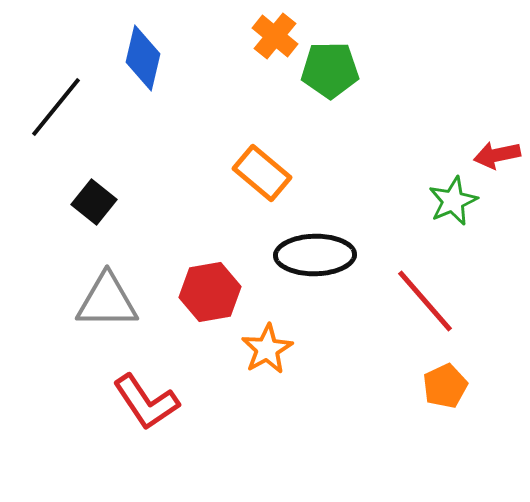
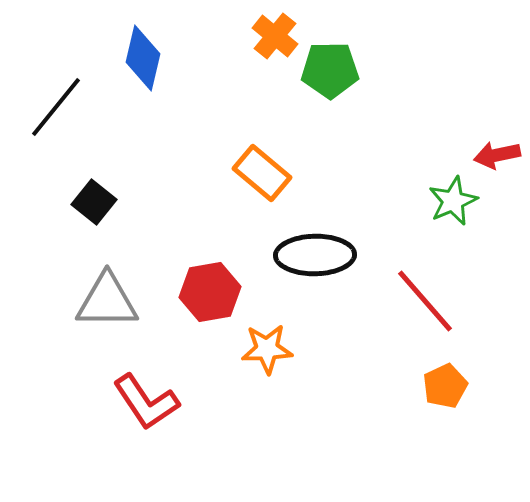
orange star: rotated 27 degrees clockwise
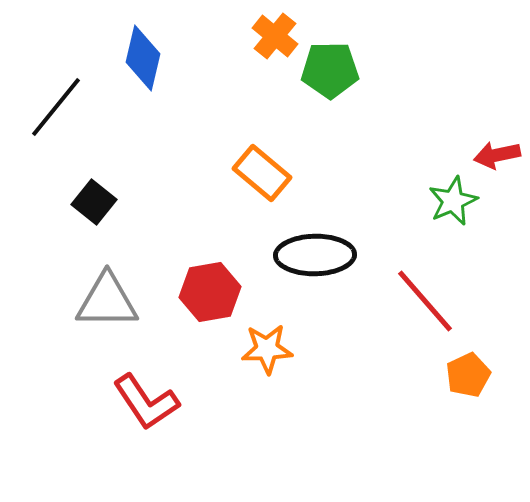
orange pentagon: moved 23 px right, 11 px up
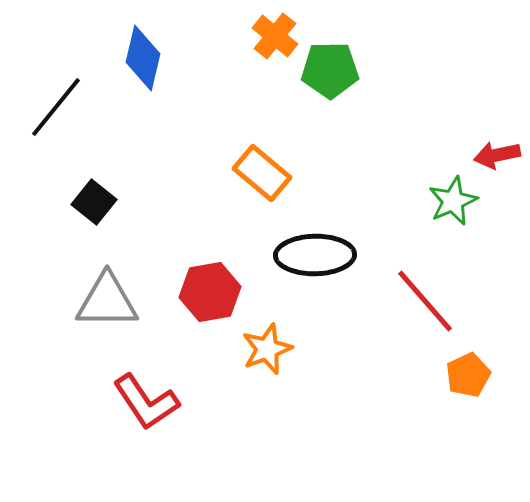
orange star: rotated 18 degrees counterclockwise
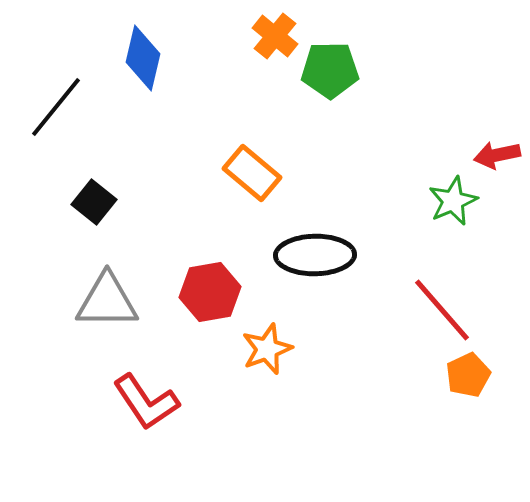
orange rectangle: moved 10 px left
red line: moved 17 px right, 9 px down
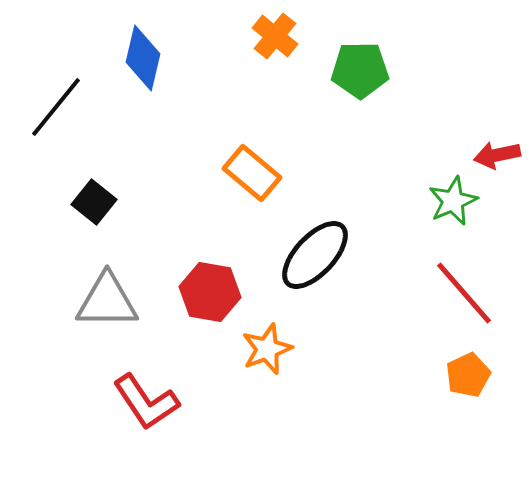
green pentagon: moved 30 px right
black ellipse: rotated 46 degrees counterclockwise
red hexagon: rotated 20 degrees clockwise
red line: moved 22 px right, 17 px up
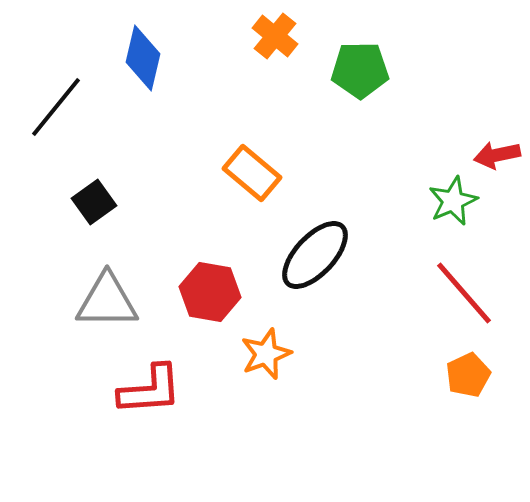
black square: rotated 15 degrees clockwise
orange star: moved 1 px left, 5 px down
red L-shape: moved 4 px right, 12 px up; rotated 60 degrees counterclockwise
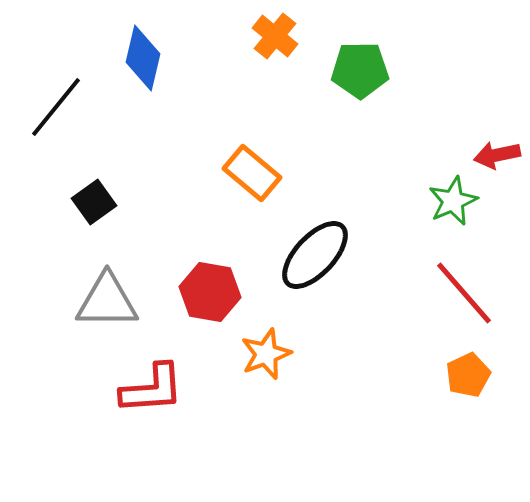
red L-shape: moved 2 px right, 1 px up
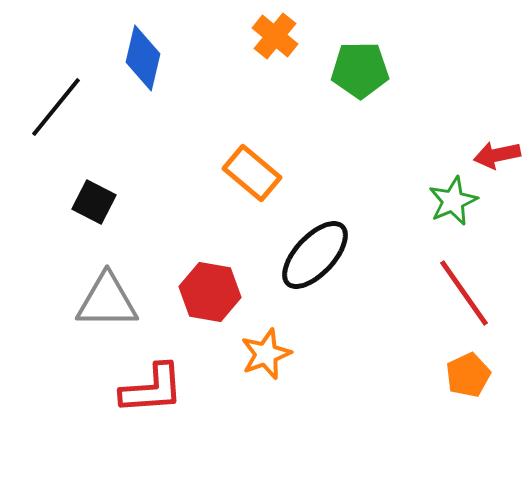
black square: rotated 27 degrees counterclockwise
red line: rotated 6 degrees clockwise
